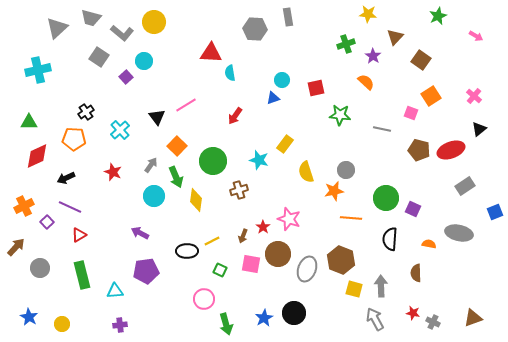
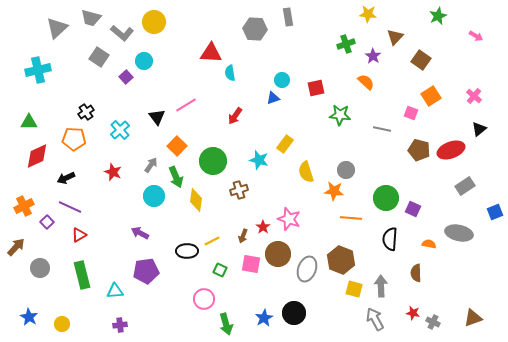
orange star at (334, 191): rotated 18 degrees clockwise
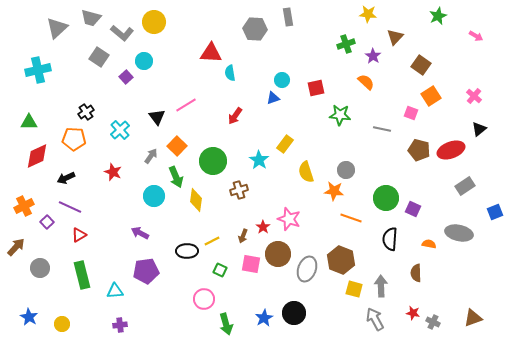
brown square at (421, 60): moved 5 px down
cyan star at (259, 160): rotated 18 degrees clockwise
gray arrow at (151, 165): moved 9 px up
orange line at (351, 218): rotated 15 degrees clockwise
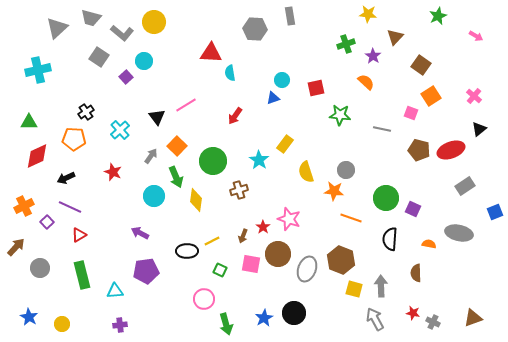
gray rectangle at (288, 17): moved 2 px right, 1 px up
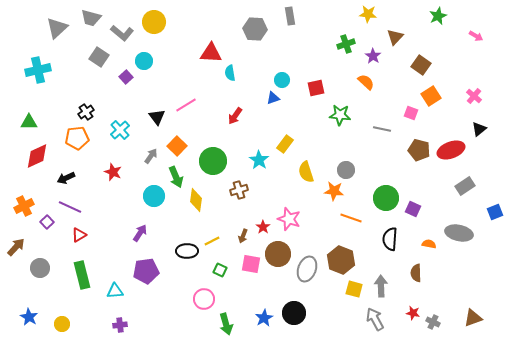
orange pentagon at (74, 139): moved 3 px right, 1 px up; rotated 10 degrees counterclockwise
purple arrow at (140, 233): rotated 96 degrees clockwise
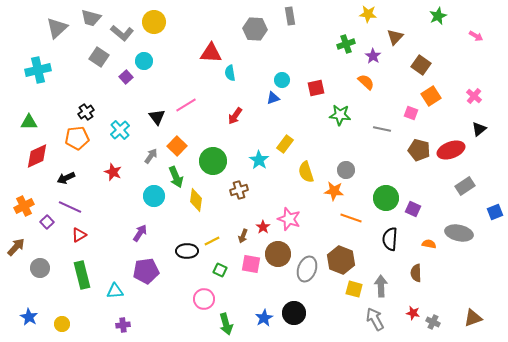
purple cross at (120, 325): moved 3 px right
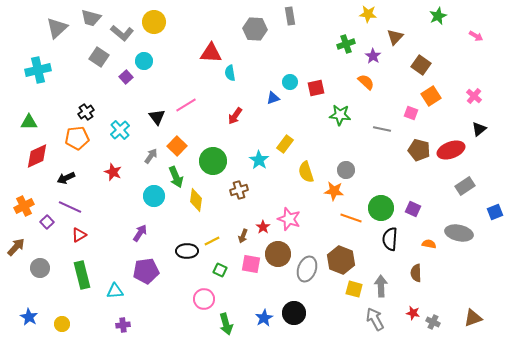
cyan circle at (282, 80): moved 8 px right, 2 px down
green circle at (386, 198): moved 5 px left, 10 px down
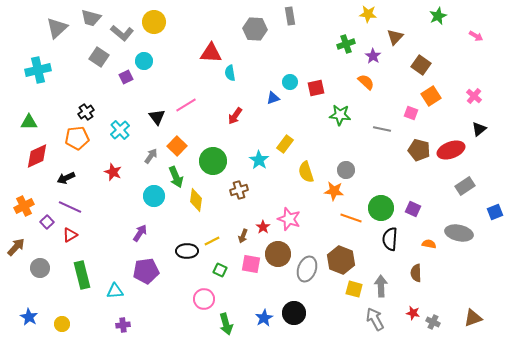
purple square at (126, 77): rotated 16 degrees clockwise
red triangle at (79, 235): moved 9 px left
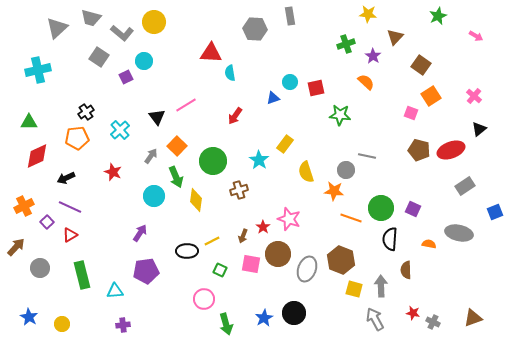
gray line at (382, 129): moved 15 px left, 27 px down
brown semicircle at (416, 273): moved 10 px left, 3 px up
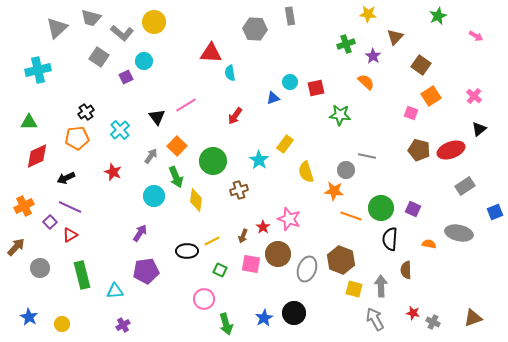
orange line at (351, 218): moved 2 px up
purple square at (47, 222): moved 3 px right
purple cross at (123, 325): rotated 24 degrees counterclockwise
